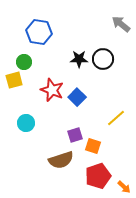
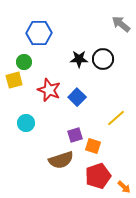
blue hexagon: moved 1 px down; rotated 10 degrees counterclockwise
red star: moved 3 px left
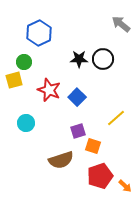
blue hexagon: rotated 25 degrees counterclockwise
purple square: moved 3 px right, 4 px up
red pentagon: moved 2 px right
orange arrow: moved 1 px right, 1 px up
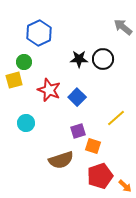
gray arrow: moved 2 px right, 3 px down
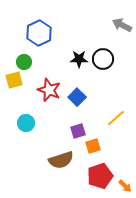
gray arrow: moved 1 px left, 2 px up; rotated 12 degrees counterclockwise
orange square: rotated 35 degrees counterclockwise
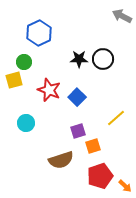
gray arrow: moved 9 px up
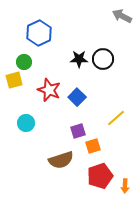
orange arrow: rotated 48 degrees clockwise
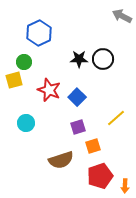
purple square: moved 4 px up
